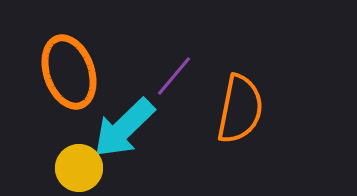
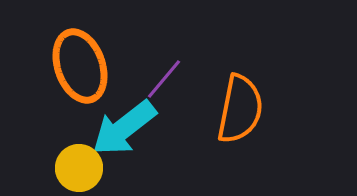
orange ellipse: moved 11 px right, 6 px up
purple line: moved 10 px left, 3 px down
cyan arrow: rotated 6 degrees clockwise
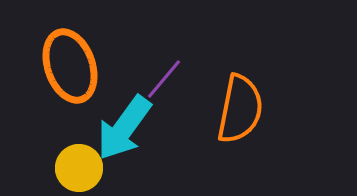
orange ellipse: moved 10 px left
cyan arrow: rotated 16 degrees counterclockwise
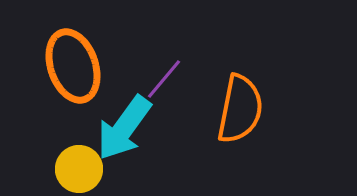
orange ellipse: moved 3 px right
yellow circle: moved 1 px down
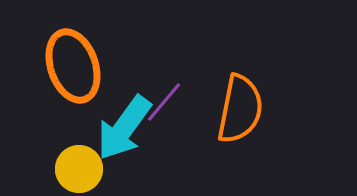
purple line: moved 23 px down
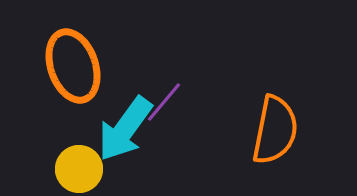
orange semicircle: moved 35 px right, 21 px down
cyan arrow: moved 1 px right, 1 px down
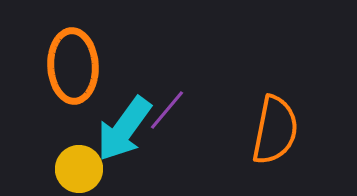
orange ellipse: rotated 16 degrees clockwise
purple line: moved 3 px right, 8 px down
cyan arrow: moved 1 px left
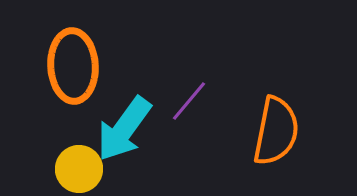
purple line: moved 22 px right, 9 px up
orange semicircle: moved 1 px right, 1 px down
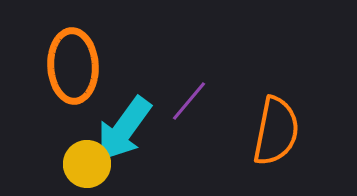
yellow circle: moved 8 px right, 5 px up
